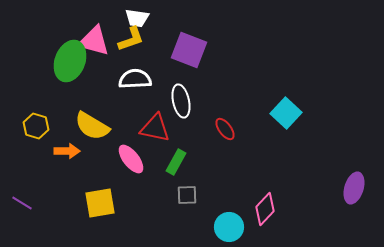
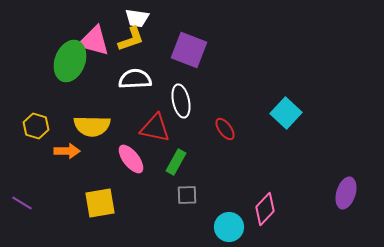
yellow semicircle: rotated 30 degrees counterclockwise
purple ellipse: moved 8 px left, 5 px down
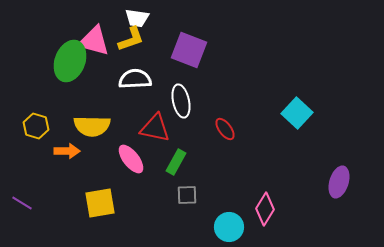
cyan square: moved 11 px right
purple ellipse: moved 7 px left, 11 px up
pink diamond: rotated 12 degrees counterclockwise
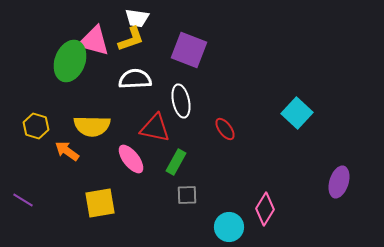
orange arrow: rotated 145 degrees counterclockwise
purple line: moved 1 px right, 3 px up
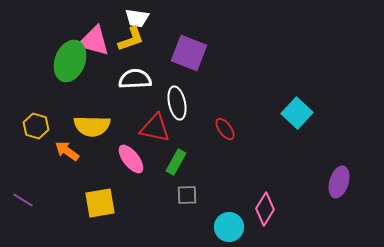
purple square: moved 3 px down
white ellipse: moved 4 px left, 2 px down
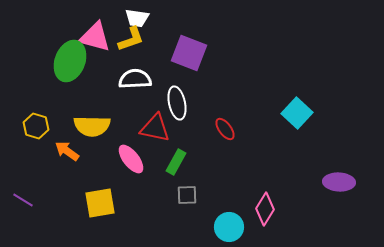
pink triangle: moved 1 px right, 4 px up
purple ellipse: rotated 76 degrees clockwise
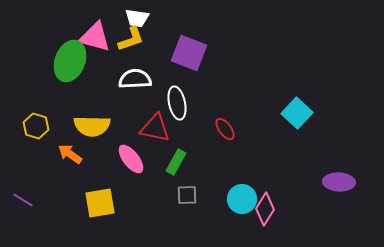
orange arrow: moved 3 px right, 3 px down
cyan circle: moved 13 px right, 28 px up
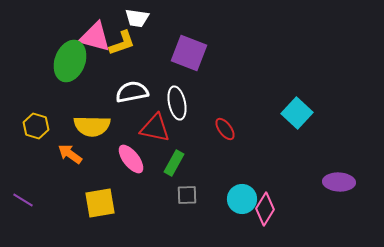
yellow L-shape: moved 9 px left, 4 px down
white semicircle: moved 3 px left, 13 px down; rotated 8 degrees counterclockwise
green rectangle: moved 2 px left, 1 px down
